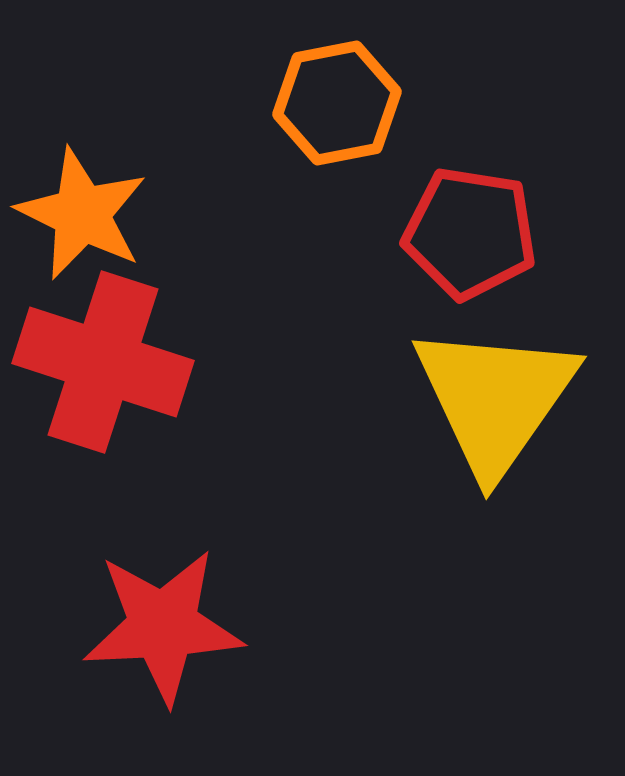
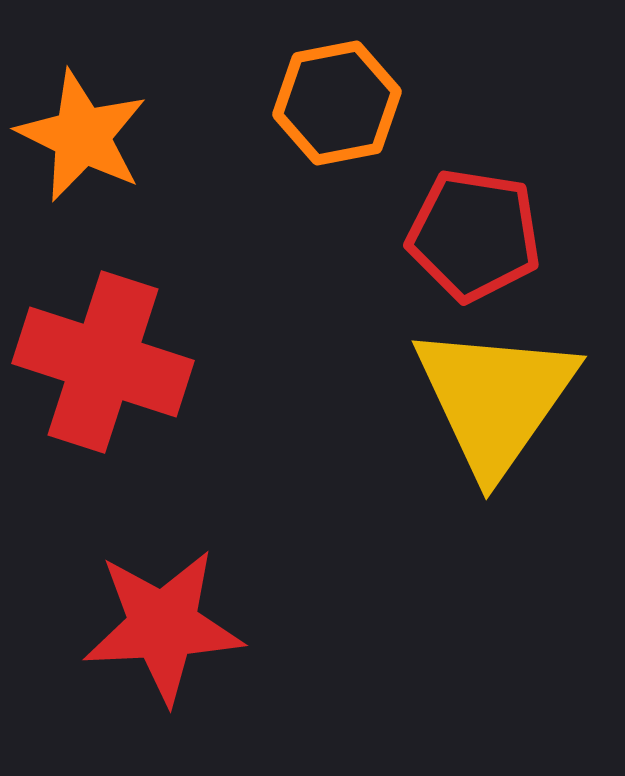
orange star: moved 78 px up
red pentagon: moved 4 px right, 2 px down
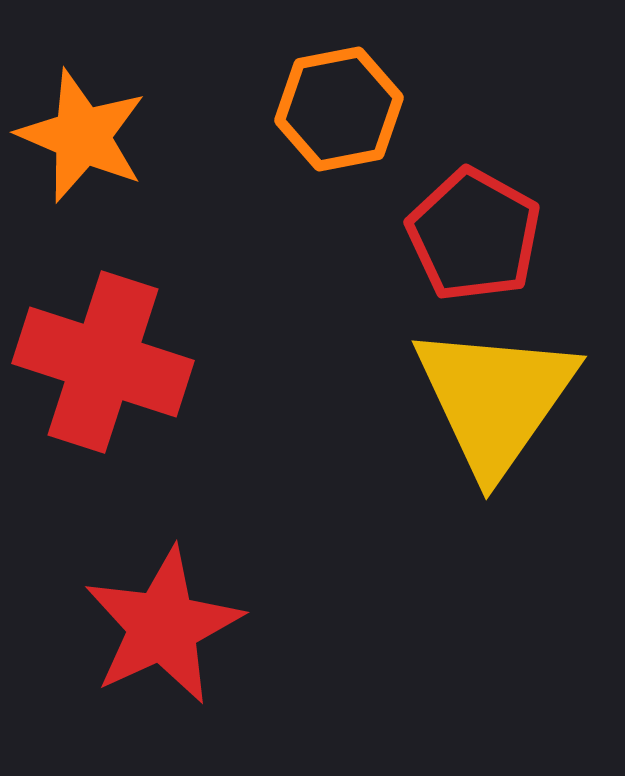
orange hexagon: moved 2 px right, 6 px down
orange star: rotated 3 degrees counterclockwise
red pentagon: rotated 20 degrees clockwise
red star: rotated 22 degrees counterclockwise
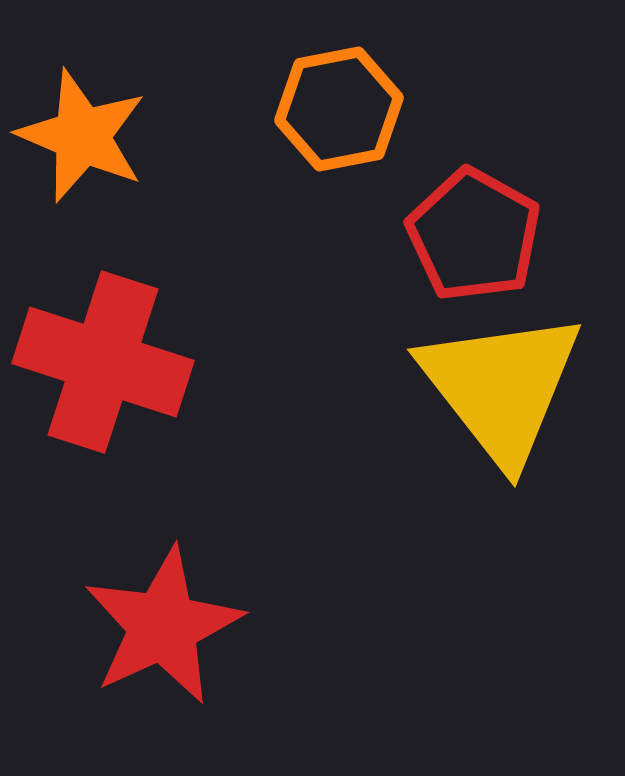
yellow triangle: moved 6 px right, 12 px up; rotated 13 degrees counterclockwise
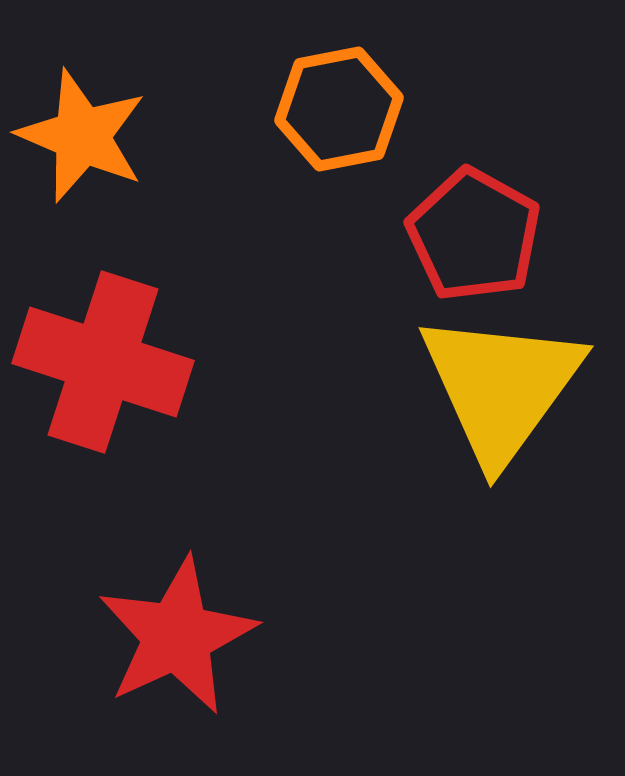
yellow triangle: rotated 14 degrees clockwise
red star: moved 14 px right, 10 px down
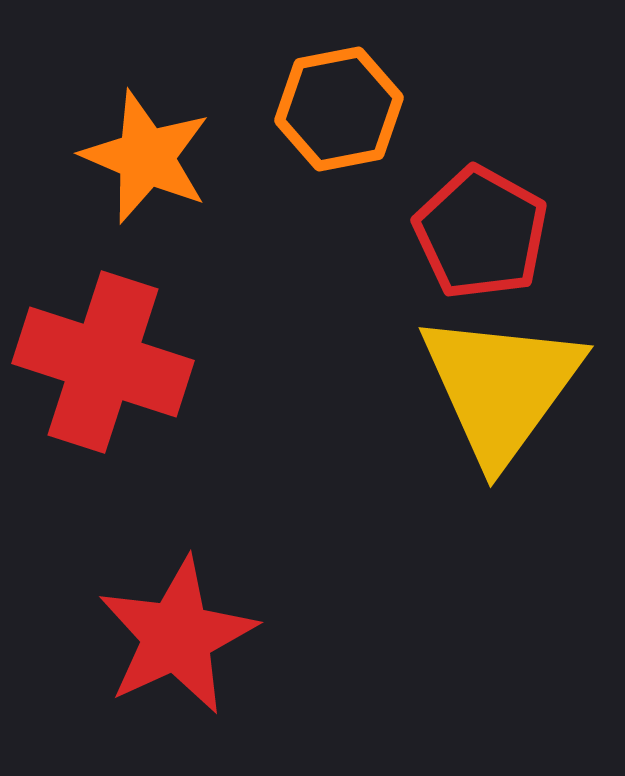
orange star: moved 64 px right, 21 px down
red pentagon: moved 7 px right, 2 px up
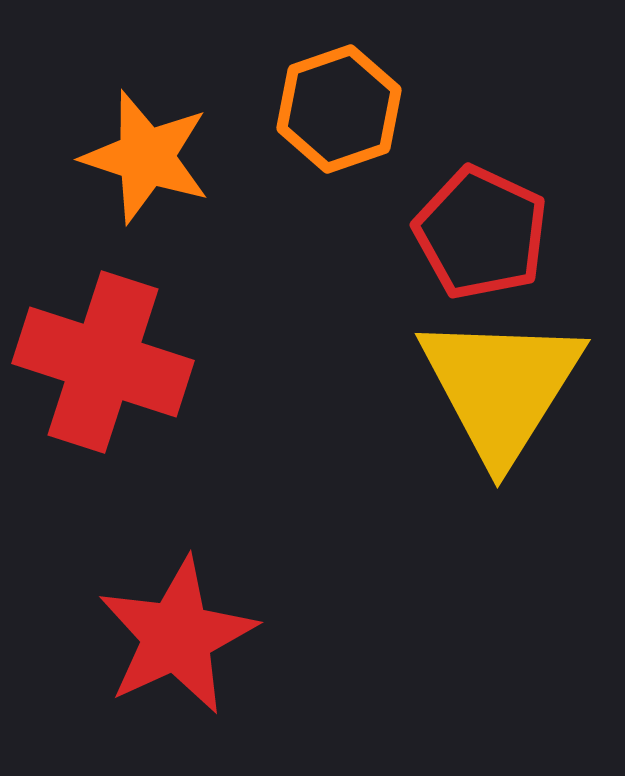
orange hexagon: rotated 8 degrees counterclockwise
orange star: rotated 5 degrees counterclockwise
red pentagon: rotated 4 degrees counterclockwise
yellow triangle: rotated 4 degrees counterclockwise
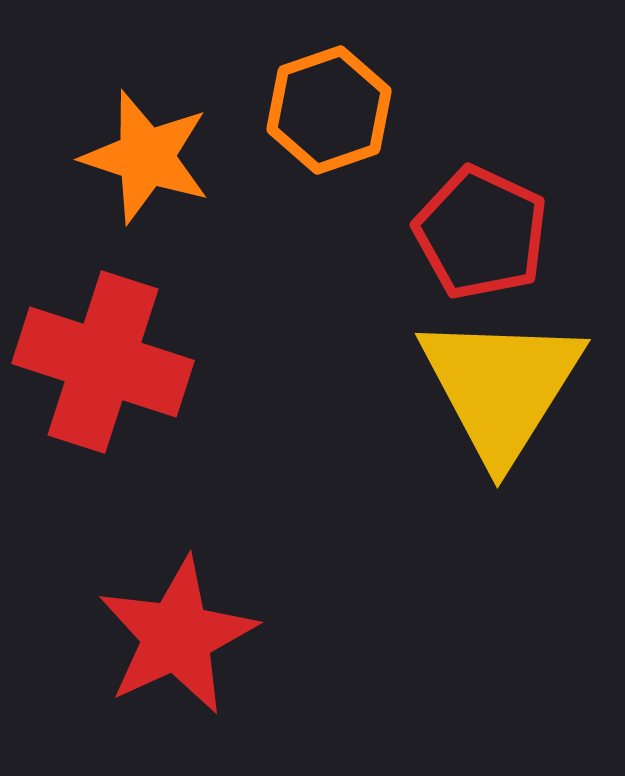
orange hexagon: moved 10 px left, 1 px down
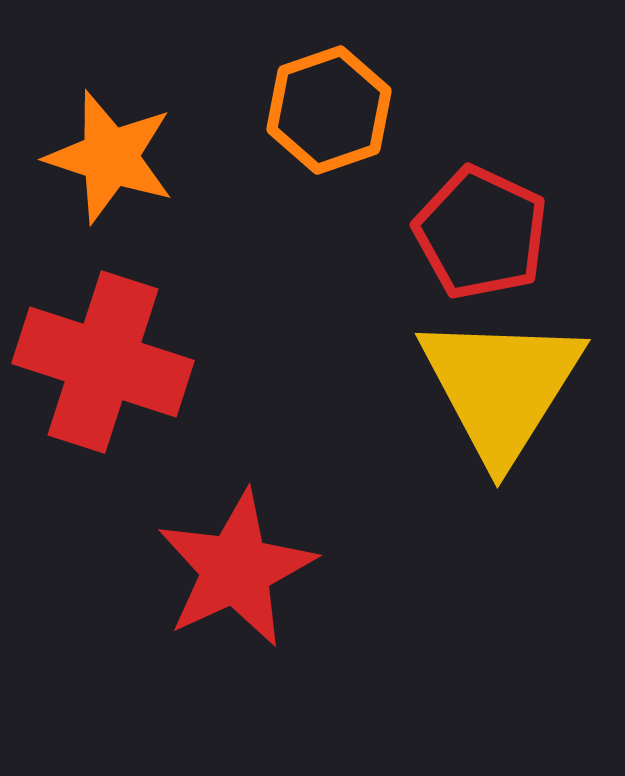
orange star: moved 36 px left
red star: moved 59 px right, 67 px up
